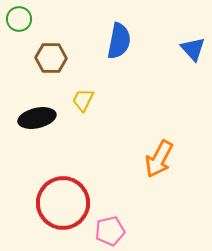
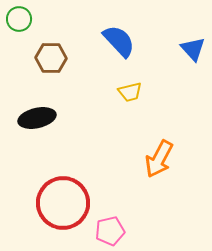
blue semicircle: rotated 54 degrees counterclockwise
yellow trapezoid: moved 47 px right, 8 px up; rotated 130 degrees counterclockwise
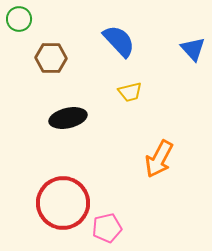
black ellipse: moved 31 px right
pink pentagon: moved 3 px left, 3 px up
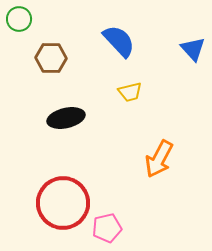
black ellipse: moved 2 px left
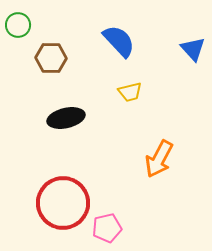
green circle: moved 1 px left, 6 px down
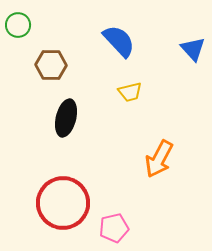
brown hexagon: moved 7 px down
black ellipse: rotated 63 degrees counterclockwise
pink pentagon: moved 7 px right
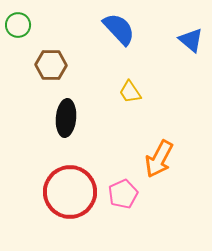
blue semicircle: moved 12 px up
blue triangle: moved 2 px left, 9 px up; rotated 8 degrees counterclockwise
yellow trapezoid: rotated 70 degrees clockwise
black ellipse: rotated 9 degrees counterclockwise
red circle: moved 7 px right, 11 px up
pink pentagon: moved 9 px right, 34 px up; rotated 12 degrees counterclockwise
